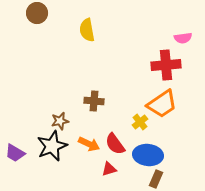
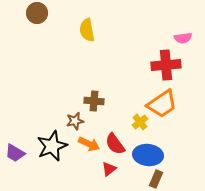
brown star: moved 15 px right
red triangle: rotated 21 degrees counterclockwise
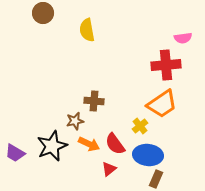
brown circle: moved 6 px right
yellow cross: moved 4 px down
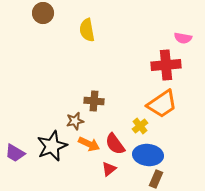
pink semicircle: rotated 18 degrees clockwise
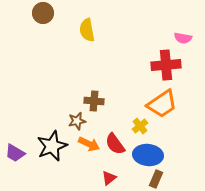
brown star: moved 2 px right
red triangle: moved 9 px down
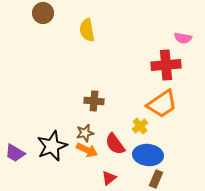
brown star: moved 8 px right, 12 px down
orange arrow: moved 2 px left, 6 px down
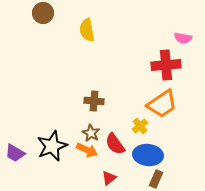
brown star: moved 6 px right; rotated 30 degrees counterclockwise
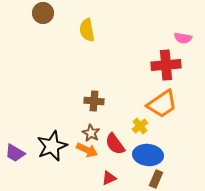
red triangle: rotated 14 degrees clockwise
